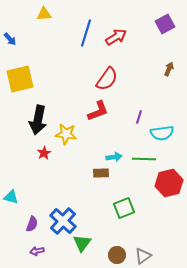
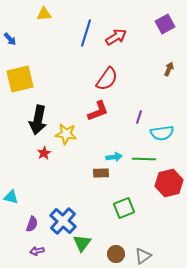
brown circle: moved 1 px left, 1 px up
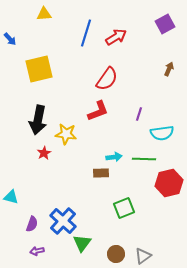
yellow square: moved 19 px right, 10 px up
purple line: moved 3 px up
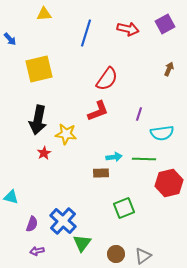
red arrow: moved 12 px right, 8 px up; rotated 45 degrees clockwise
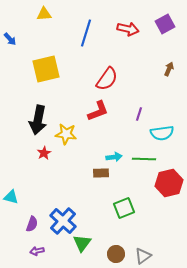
yellow square: moved 7 px right
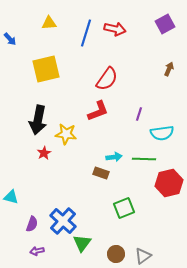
yellow triangle: moved 5 px right, 9 px down
red arrow: moved 13 px left
brown rectangle: rotated 21 degrees clockwise
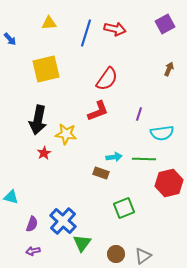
purple arrow: moved 4 px left
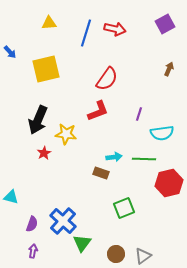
blue arrow: moved 13 px down
black arrow: rotated 12 degrees clockwise
purple arrow: rotated 112 degrees clockwise
